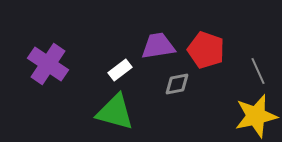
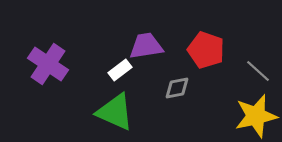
purple trapezoid: moved 12 px left
gray line: rotated 24 degrees counterclockwise
gray diamond: moved 4 px down
green triangle: rotated 9 degrees clockwise
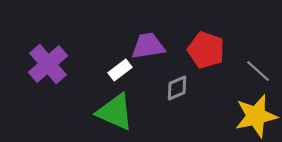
purple trapezoid: moved 2 px right
purple cross: rotated 15 degrees clockwise
gray diamond: rotated 12 degrees counterclockwise
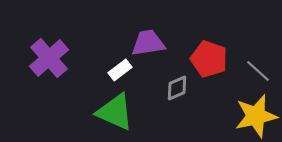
purple trapezoid: moved 3 px up
red pentagon: moved 3 px right, 9 px down
purple cross: moved 1 px right, 6 px up
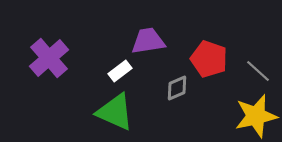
purple trapezoid: moved 2 px up
white rectangle: moved 1 px down
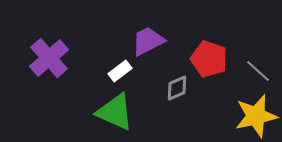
purple trapezoid: rotated 18 degrees counterclockwise
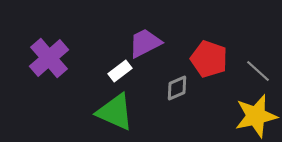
purple trapezoid: moved 3 px left, 2 px down
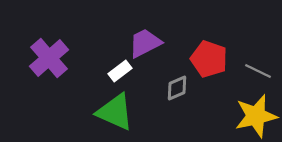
gray line: rotated 16 degrees counterclockwise
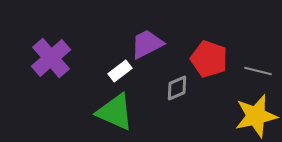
purple trapezoid: moved 2 px right, 1 px down
purple cross: moved 2 px right
gray line: rotated 12 degrees counterclockwise
